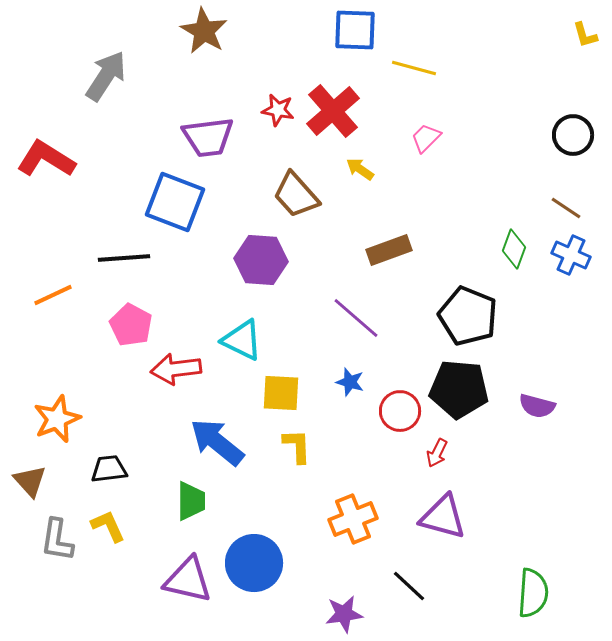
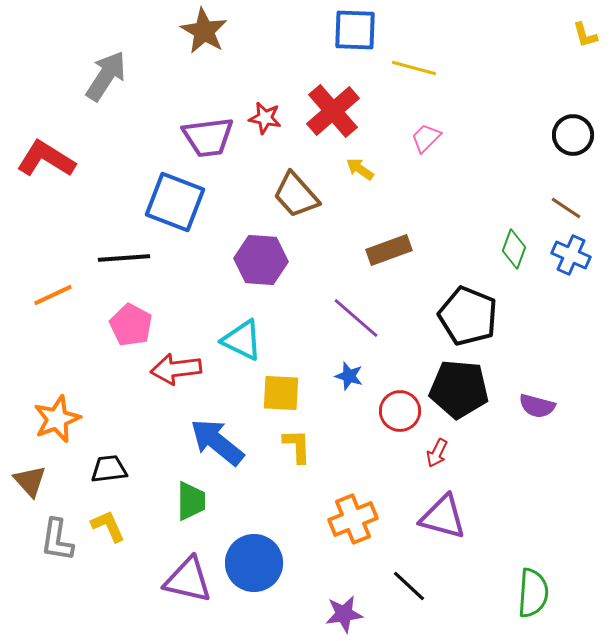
red star at (278, 110): moved 13 px left, 8 px down
blue star at (350, 382): moved 1 px left, 6 px up
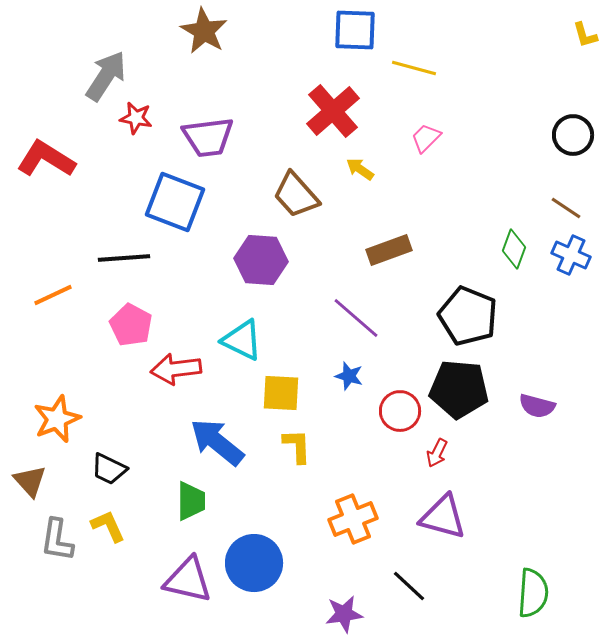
red star at (265, 118): moved 129 px left
black trapezoid at (109, 469): rotated 147 degrees counterclockwise
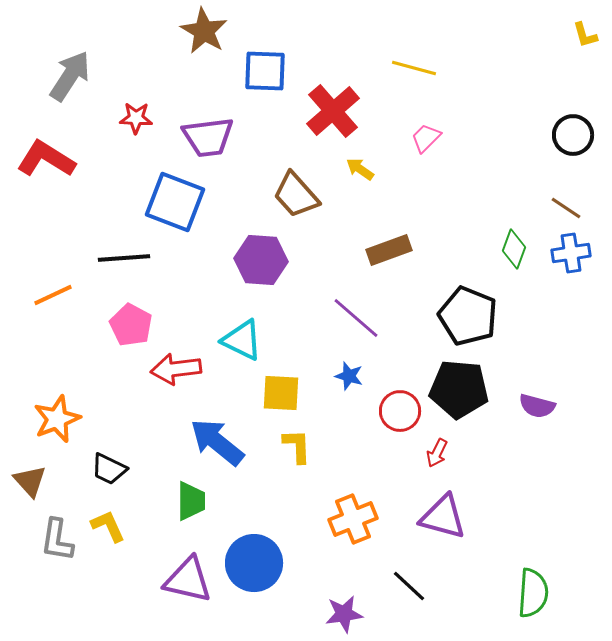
blue square at (355, 30): moved 90 px left, 41 px down
gray arrow at (106, 76): moved 36 px left
red star at (136, 118): rotated 8 degrees counterclockwise
blue cross at (571, 255): moved 2 px up; rotated 33 degrees counterclockwise
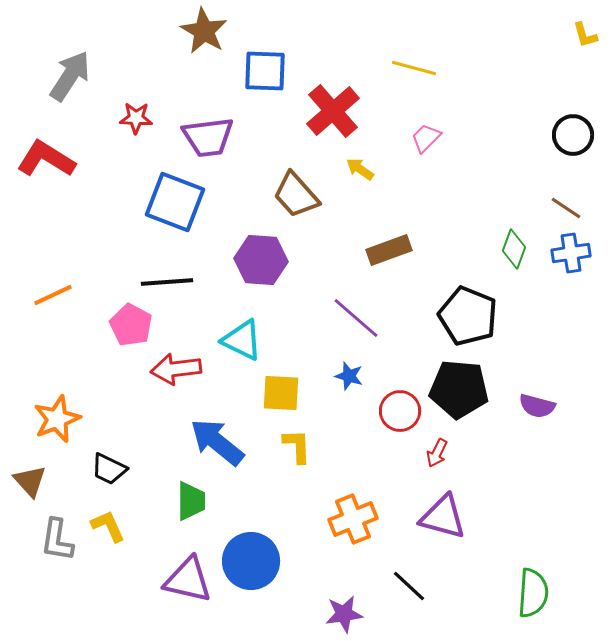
black line at (124, 258): moved 43 px right, 24 px down
blue circle at (254, 563): moved 3 px left, 2 px up
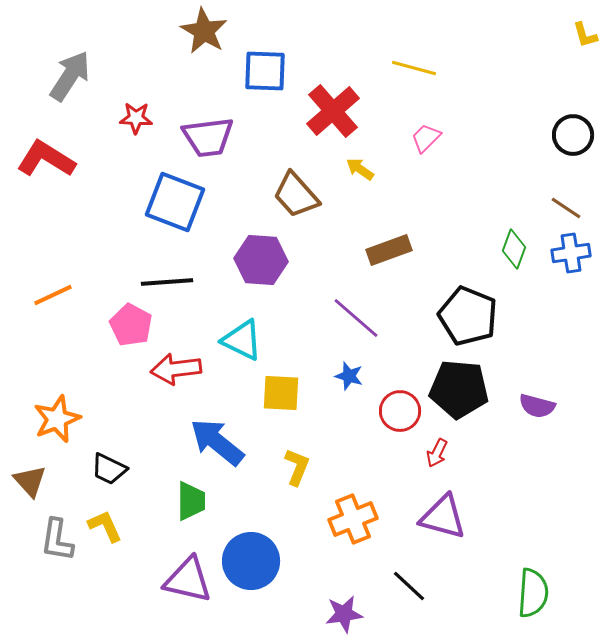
yellow L-shape at (297, 446): moved 21 px down; rotated 24 degrees clockwise
yellow L-shape at (108, 526): moved 3 px left
